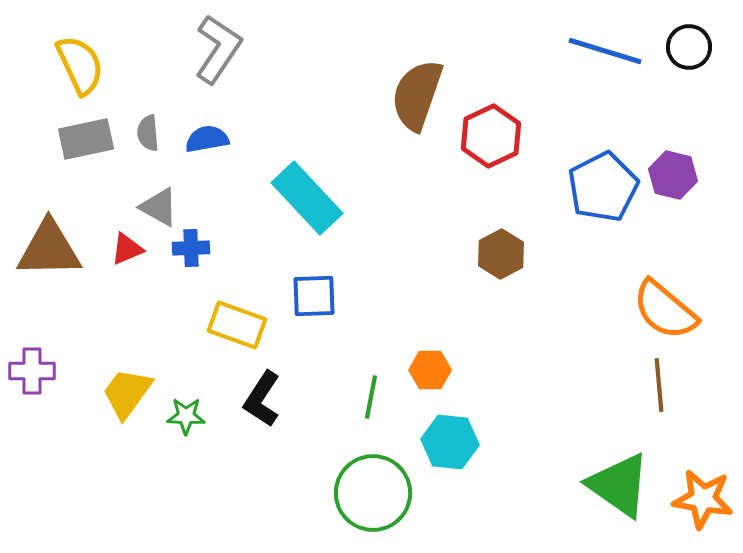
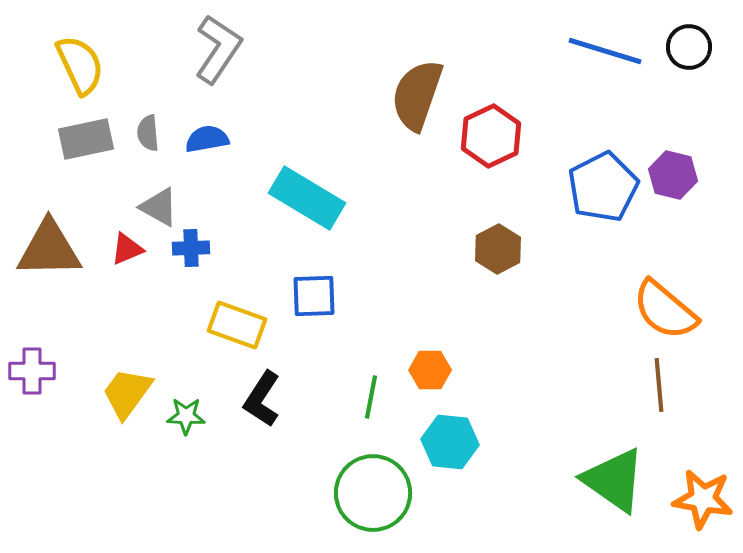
cyan rectangle: rotated 16 degrees counterclockwise
brown hexagon: moved 3 px left, 5 px up
green triangle: moved 5 px left, 5 px up
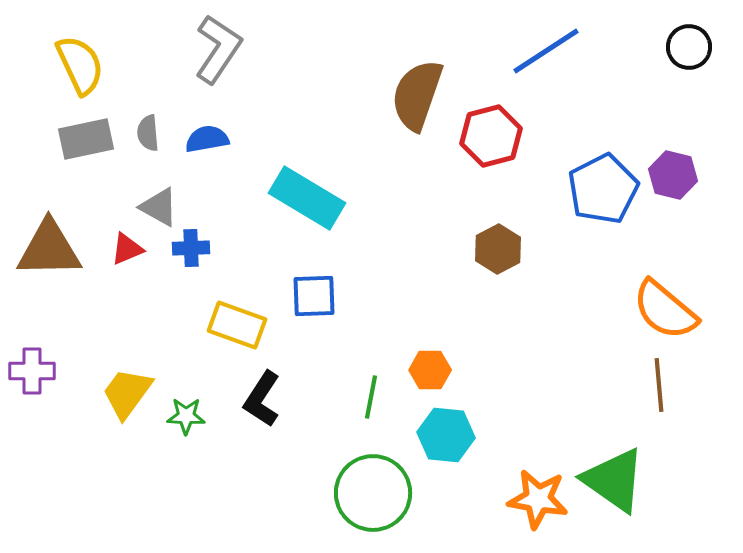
blue line: moved 59 px left; rotated 50 degrees counterclockwise
red hexagon: rotated 10 degrees clockwise
blue pentagon: moved 2 px down
cyan hexagon: moved 4 px left, 7 px up
orange star: moved 165 px left
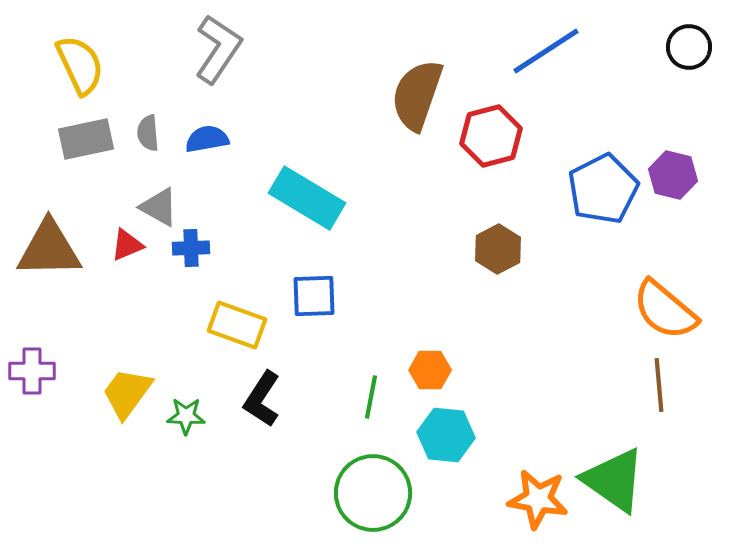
red triangle: moved 4 px up
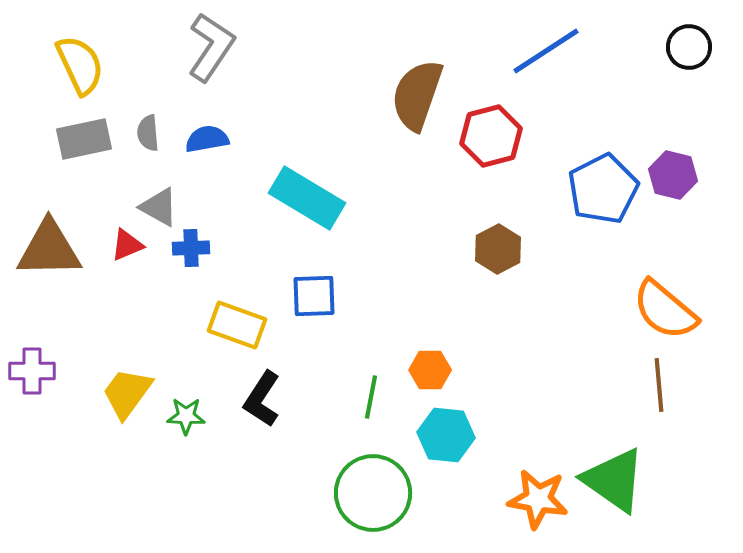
gray L-shape: moved 7 px left, 2 px up
gray rectangle: moved 2 px left
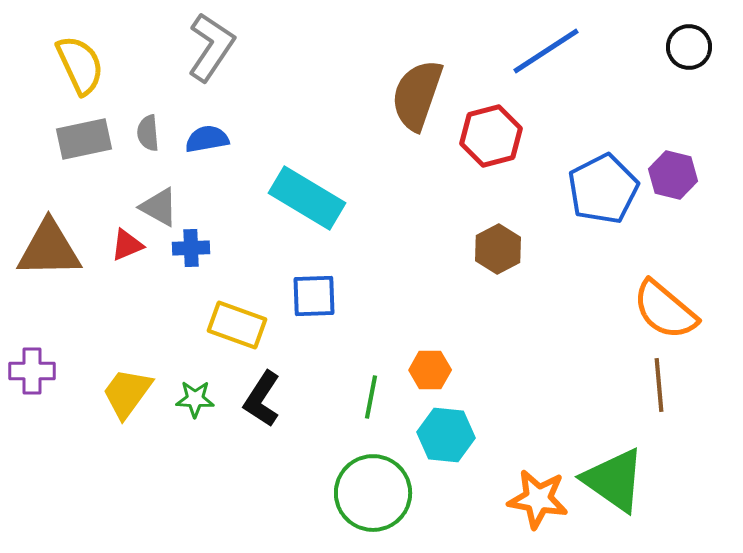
green star: moved 9 px right, 17 px up
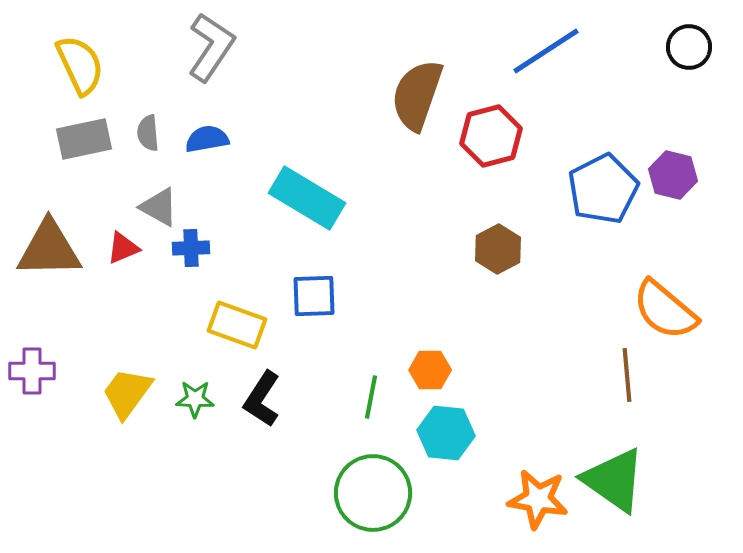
red triangle: moved 4 px left, 3 px down
brown line: moved 32 px left, 10 px up
cyan hexagon: moved 2 px up
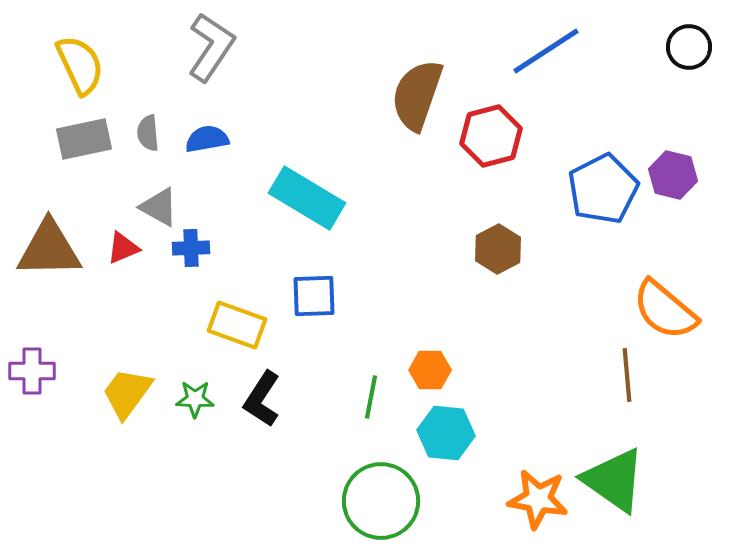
green circle: moved 8 px right, 8 px down
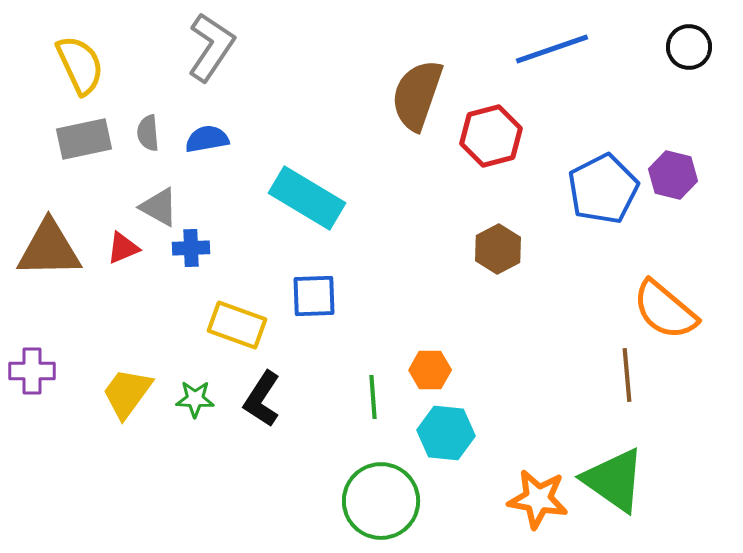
blue line: moved 6 px right, 2 px up; rotated 14 degrees clockwise
green line: moved 2 px right; rotated 15 degrees counterclockwise
